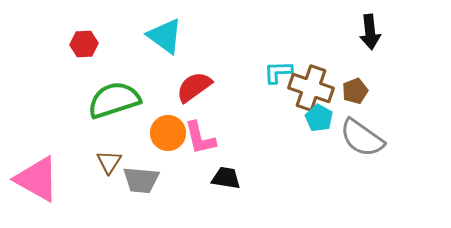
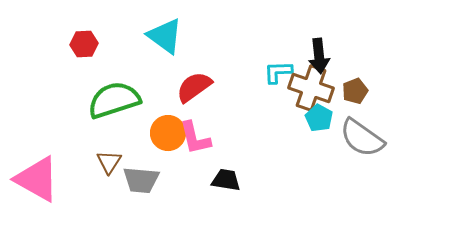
black arrow: moved 51 px left, 24 px down
pink L-shape: moved 5 px left
black trapezoid: moved 2 px down
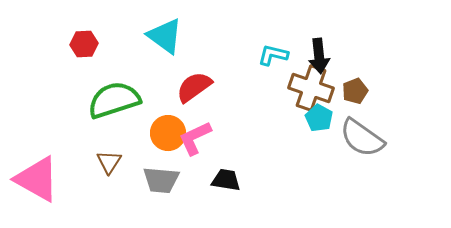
cyan L-shape: moved 5 px left, 17 px up; rotated 16 degrees clockwise
pink L-shape: rotated 78 degrees clockwise
gray trapezoid: moved 20 px right
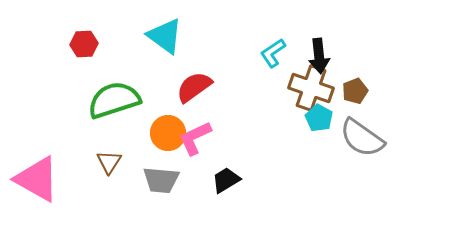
cyan L-shape: moved 2 px up; rotated 48 degrees counterclockwise
black trapezoid: rotated 40 degrees counterclockwise
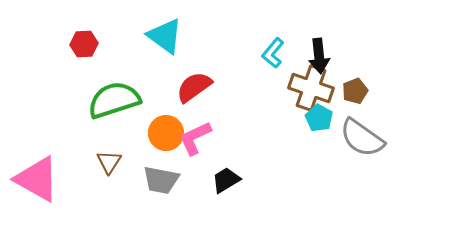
cyan L-shape: rotated 16 degrees counterclockwise
orange circle: moved 2 px left
gray trapezoid: rotated 6 degrees clockwise
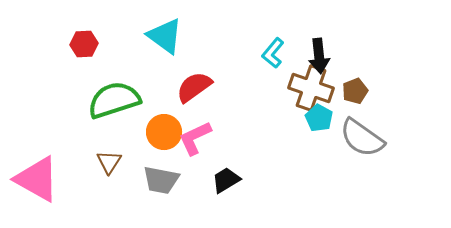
orange circle: moved 2 px left, 1 px up
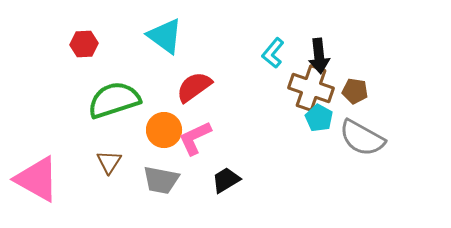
brown pentagon: rotated 30 degrees clockwise
orange circle: moved 2 px up
gray semicircle: rotated 6 degrees counterclockwise
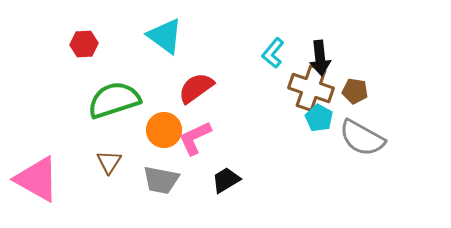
black arrow: moved 1 px right, 2 px down
red semicircle: moved 2 px right, 1 px down
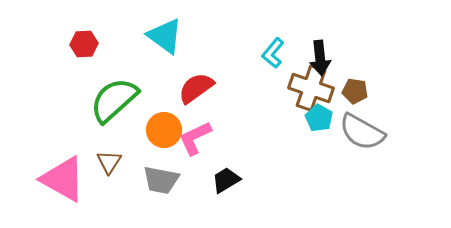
green semicircle: rotated 24 degrees counterclockwise
gray semicircle: moved 6 px up
pink triangle: moved 26 px right
